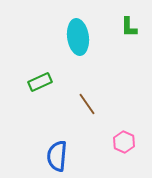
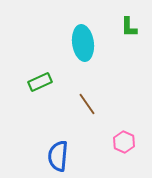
cyan ellipse: moved 5 px right, 6 px down
blue semicircle: moved 1 px right
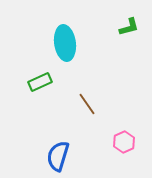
green L-shape: rotated 105 degrees counterclockwise
cyan ellipse: moved 18 px left
pink hexagon: rotated 10 degrees clockwise
blue semicircle: rotated 12 degrees clockwise
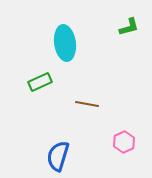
brown line: rotated 45 degrees counterclockwise
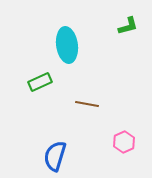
green L-shape: moved 1 px left, 1 px up
cyan ellipse: moved 2 px right, 2 px down
blue semicircle: moved 3 px left
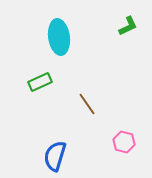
green L-shape: rotated 10 degrees counterclockwise
cyan ellipse: moved 8 px left, 8 px up
brown line: rotated 45 degrees clockwise
pink hexagon: rotated 20 degrees counterclockwise
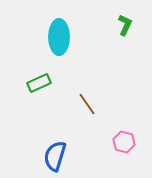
green L-shape: moved 3 px left, 1 px up; rotated 40 degrees counterclockwise
cyan ellipse: rotated 8 degrees clockwise
green rectangle: moved 1 px left, 1 px down
